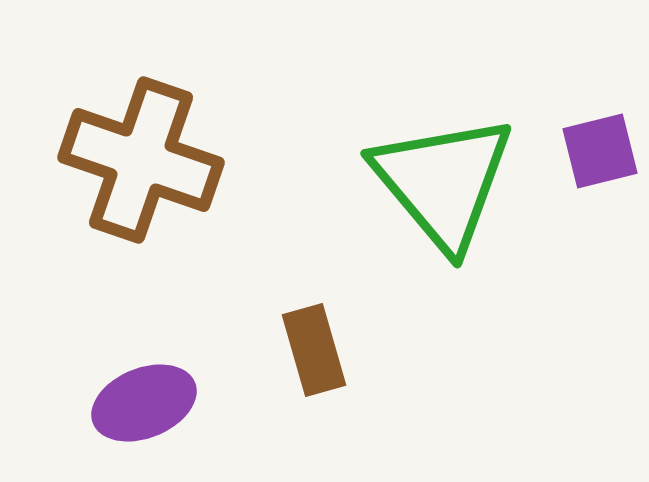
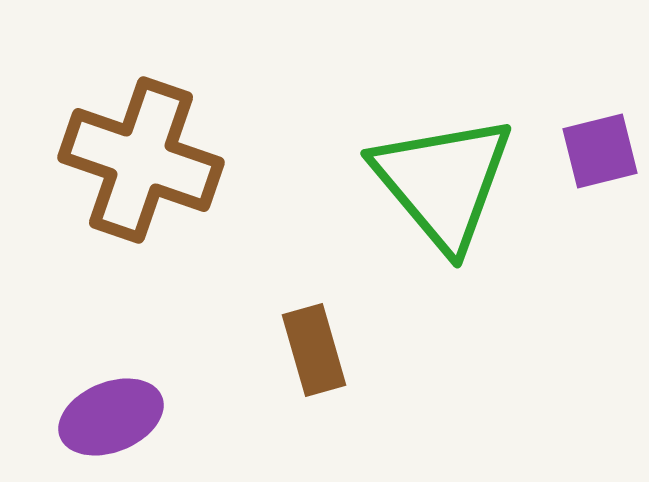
purple ellipse: moved 33 px left, 14 px down
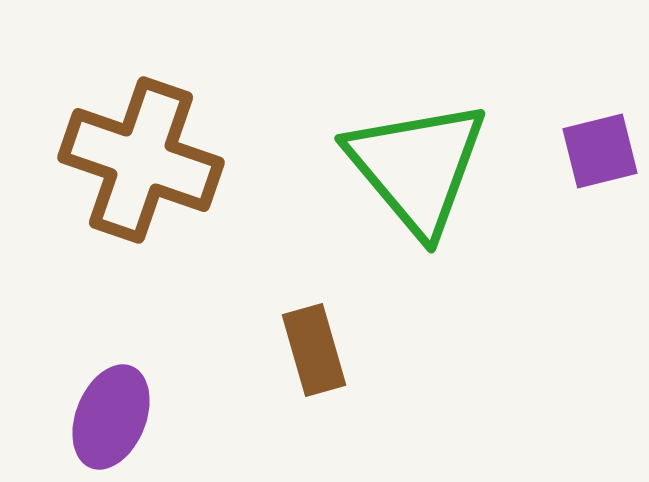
green triangle: moved 26 px left, 15 px up
purple ellipse: rotated 46 degrees counterclockwise
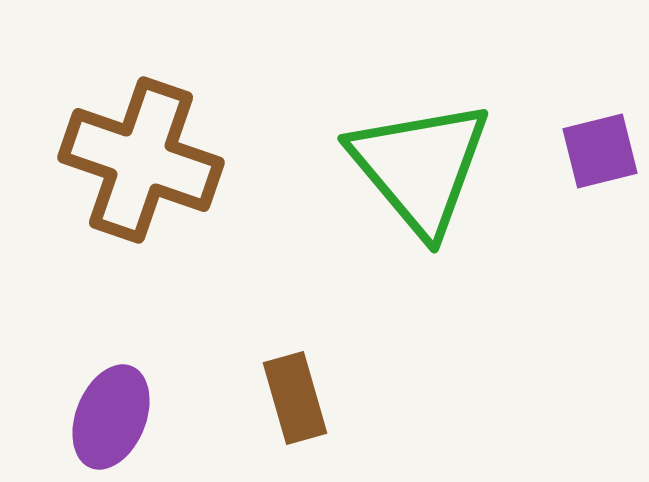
green triangle: moved 3 px right
brown rectangle: moved 19 px left, 48 px down
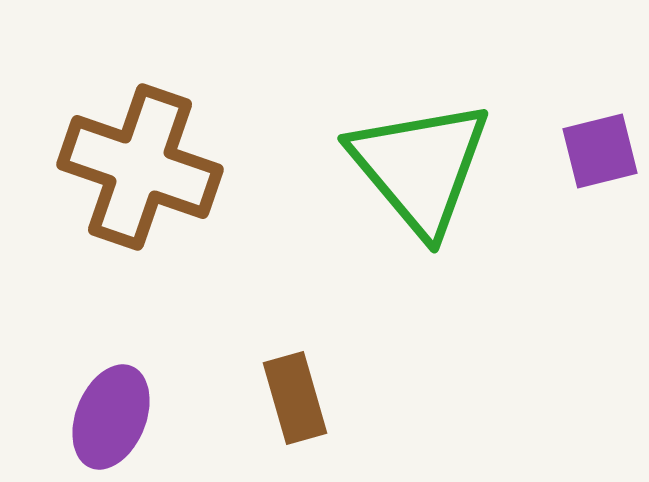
brown cross: moved 1 px left, 7 px down
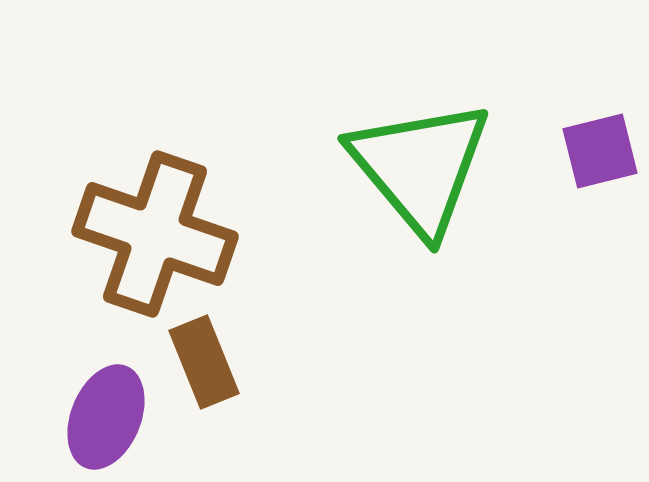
brown cross: moved 15 px right, 67 px down
brown rectangle: moved 91 px left, 36 px up; rotated 6 degrees counterclockwise
purple ellipse: moved 5 px left
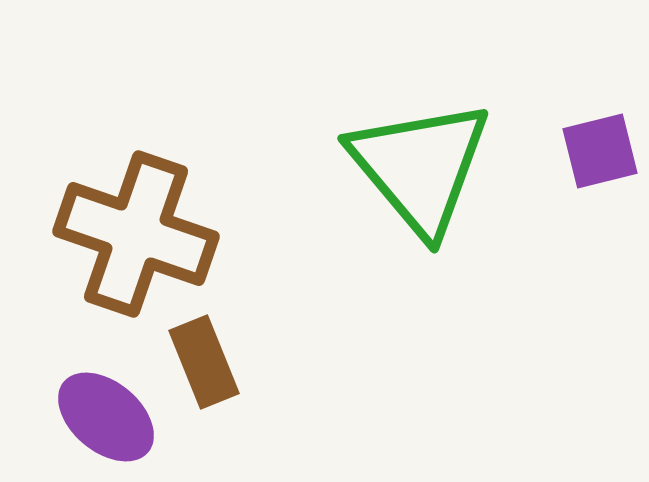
brown cross: moved 19 px left
purple ellipse: rotated 72 degrees counterclockwise
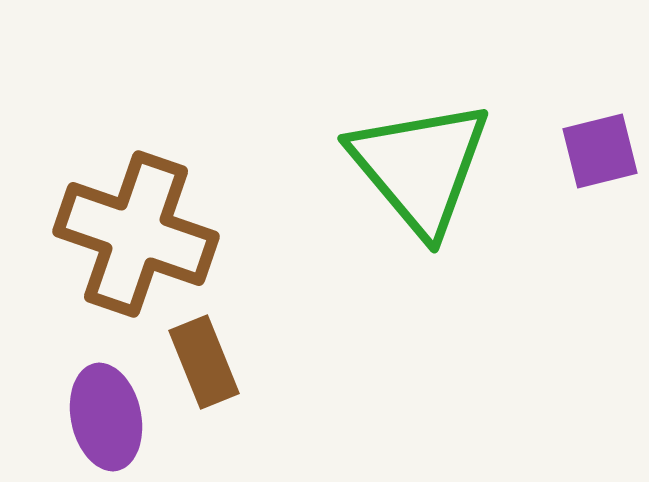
purple ellipse: rotated 38 degrees clockwise
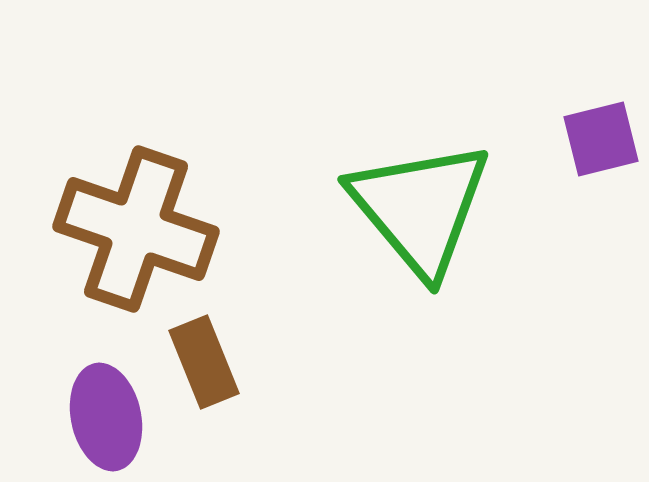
purple square: moved 1 px right, 12 px up
green triangle: moved 41 px down
brown cross: moved 5 px up
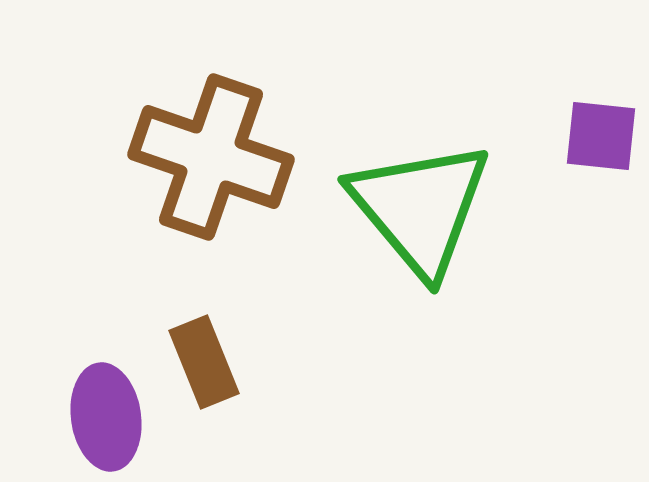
purple square: moved 3 px up; rotated 20 degrees clockwise
brown cross: moved 75 px right, 72 px up
purple ellipse: rotated 4 degrees clockwise
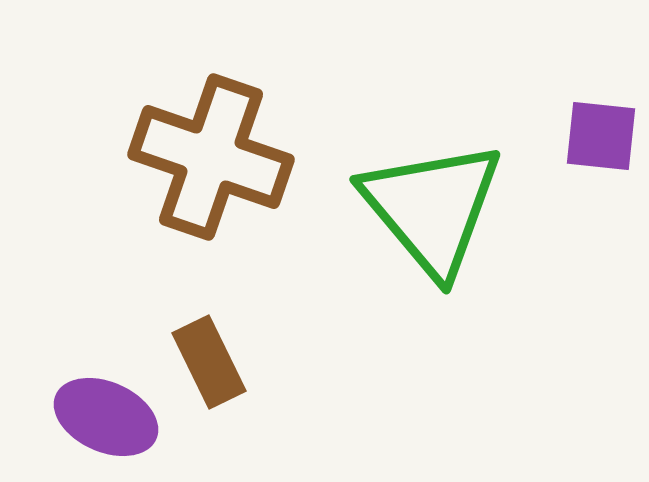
green triangle: moved 12 px right
brown rectangle: moved 5 px right; rotated 4 degrees counterclockwise
purple ellipse: rotated 58 degrees counterclockwise
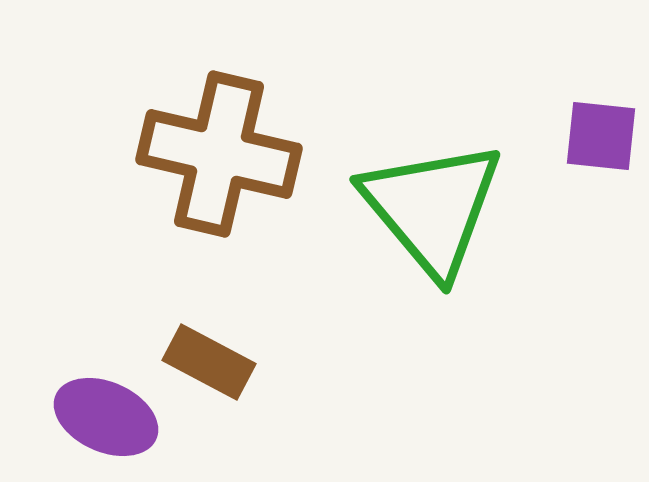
brown cross: moved 8 px right, 3 px up; rotated 6 degrees counterclockwise
brown rectangle: rotated 36 degrees counterclockwise
